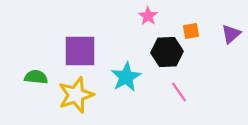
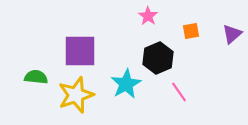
purple triangle: moved 1 px right
black hexagon: moved 9 px left, 6 px down; rotated 20 degrees counterclockwise
cyan star: moved 7 px down
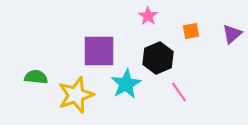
purple square: moved 19 px right
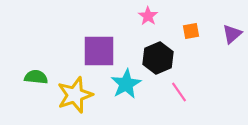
yellow star: moved 1 px left
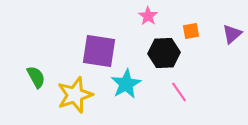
purple square: rotated 9 degrees clockwise
black hexagon: moved 6 px right, 5 px up; rotated 20 degrees clockwise
green semicircle: rotated 55 degrees clockwise
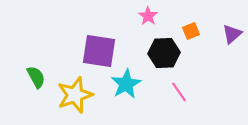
orange square: rotated 12 degrees counterclockwise
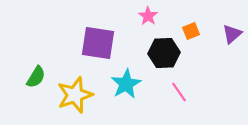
purple square: moved 1 px left, 8 px up
green semicircle: rotated 60 degrees clockwise
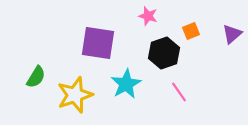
pink star: rotated 18 degrees counterclockwise
black hexagon: rotated 16 degrees counterclockwise
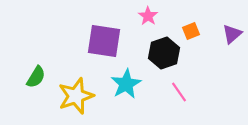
pink star: rotated 18 degrees clockwise
purple square: moved 6 px right, 2 px up
yellow star: moved 1 px right, 1 px down
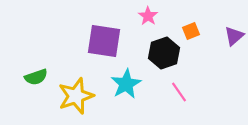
purple triangle: moved 2 px right, 2 px down
green semicircle: rotated 40 degrees clockwise
